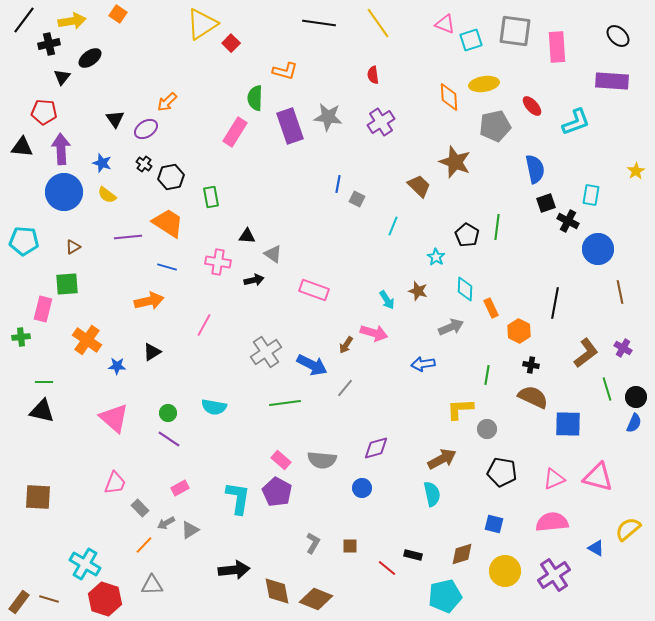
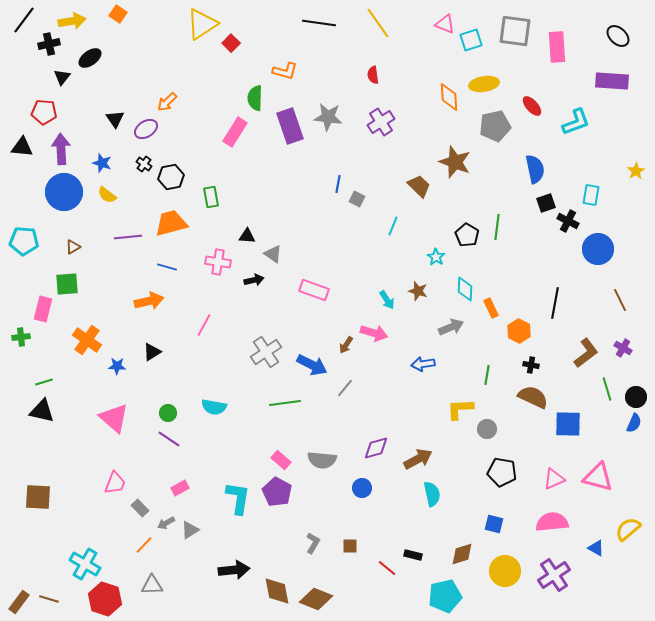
orange trapezoid at (168, 223): moved 3 px right; rotated 48 degrees counterclockwise
brown line at (620, 292): moved 8 px down; rotated 15 degrees counterclockwise
green line at (44, 382): rotated 18 degrees counterclockwise
brown arrow at (442, 459): moved 24 px left
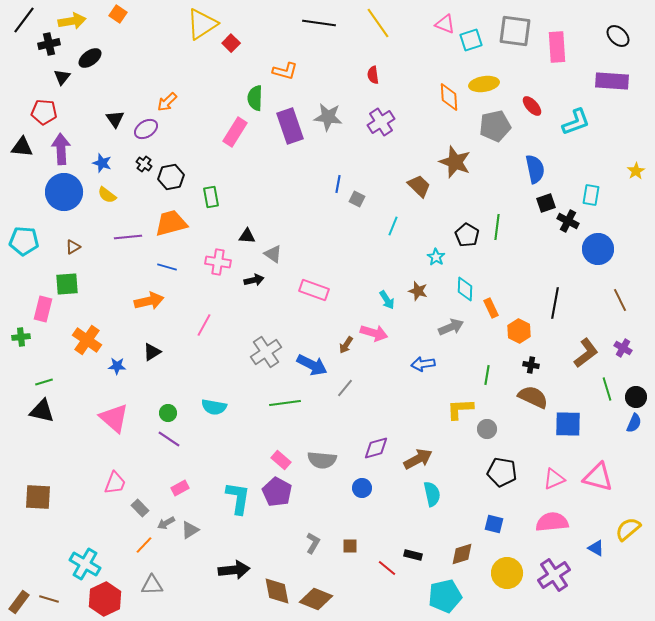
yellow circle at (505, 571): moved 2 px right, 2 px down
red hexagon at (105, 599): rotated 16 degrees clockwise
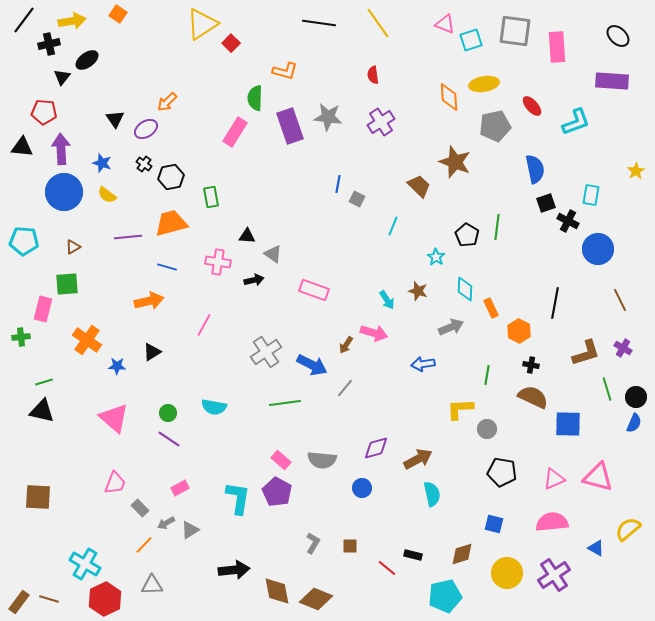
black ellipse at (90, 58): moved 3 px left, 2 px down
brown L-shape at (586, 353): rotated 20 degrees clockwise
